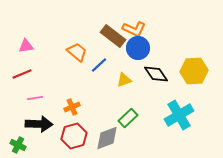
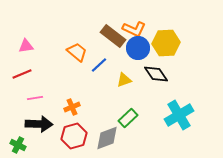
yellow hexagon: moved 28 px left, 28 px up
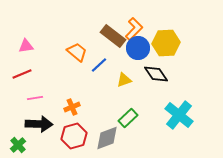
orange L-shape: rotated 70 degrees counterclockwise
cyan cross: rotated 20 degrees counterclockwise
green cross: rotated 21 degrees clockwise
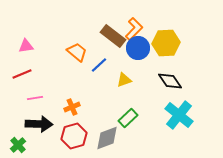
black diamond: moved 14 px right, 7 px down
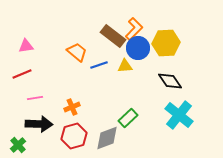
blue line: rotated 24 degrees clockwise
yellow triangle: moved 1 px right, 14 px up; rotated 14 degrees clockwise
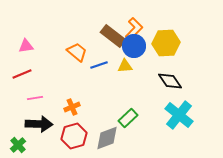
blue circle: moved 4 px left, 2 px up
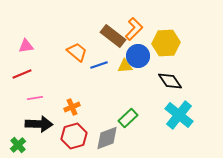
blue circle: moved 4 px right, 10 px down
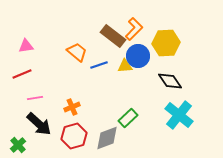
black arrow: rotated 40 degrees clockwise
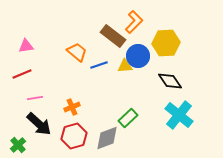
orange L-shape: moved 7 px up
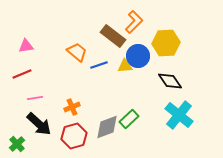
green rectangle: moved 1 px right, 1 px down
gray diamond: moved 11 px up
green cross: moved 1 px left, 1 px up
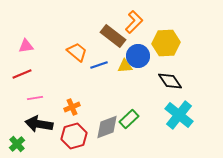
black arrow: rotated 148 degrees clockwise
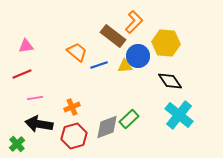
yellow hexagon: rotated 8 degrees clockwise
